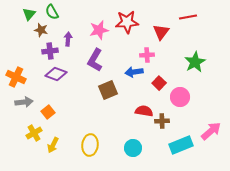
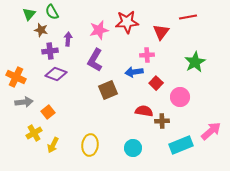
red square: moved 3 px left
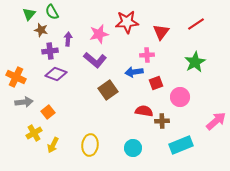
red line: moved 8 px right, 7 px down; rotated 24 degrees counterclockwise
pink star: moved 4 px down
purple L-shape: rotated 80 degrees counterclockwise
red square: rotated 24 degrees clockwise
brown square: rotated 12 degrees counterclockwise
pink arrow: moved 5 px right, 10 px up
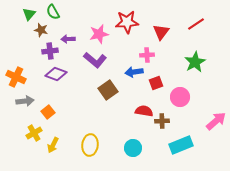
green semicircle: moved 1 px right
purple arrow: rotated 96 degrees counterclockwise
gray arrow: moved 1 px right, 1 px up
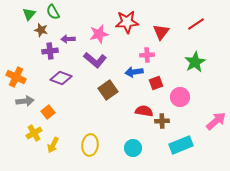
purple diamond: moved 5 px right, 4 px down
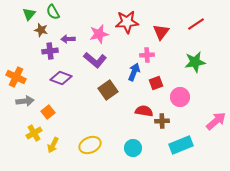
green star: rotated 20 degrees clockwise
blue arrow: rotated 120 degrees clockwise
yellow ellipse: rotated 60 degrees clockwise
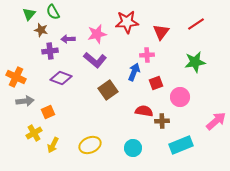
pink star: moved 2 px left
orange square: rotated 16 degrees clockwise
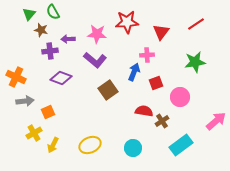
pink star: rotated 18 degrees clockwise
brown cross: rotated 32 degrees counterclockwise
cyan rectangle: rotated 15 degrees counterclockwise
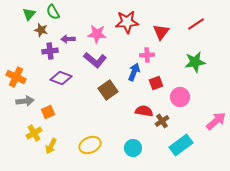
yellow arrow: moved 2 px left, 1 px down
